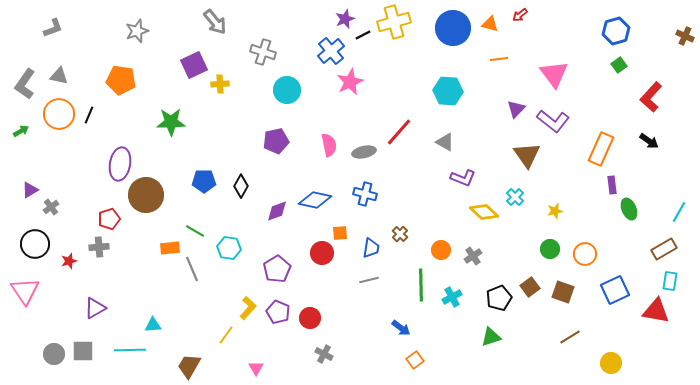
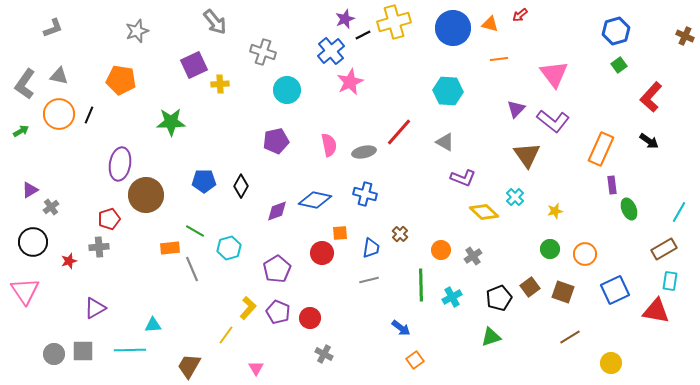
black circle at (35, 244): moved 2 px left, 2 px up
cyan hexagon at (229, 248): rotated 25 degrees counterclockwise
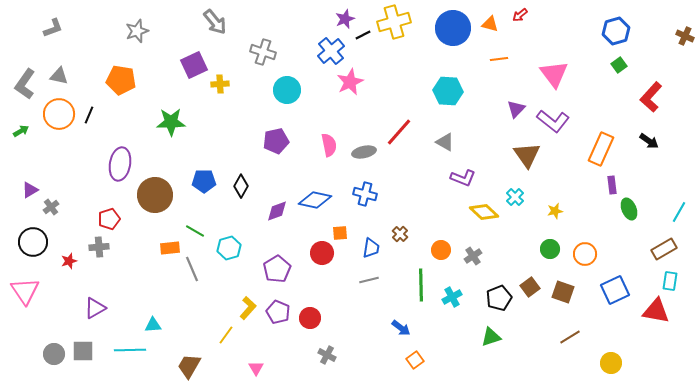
brown circle at (146, 195): moved 9 px right
gray cross at (324, 354): moved 3 px right, 1 px down
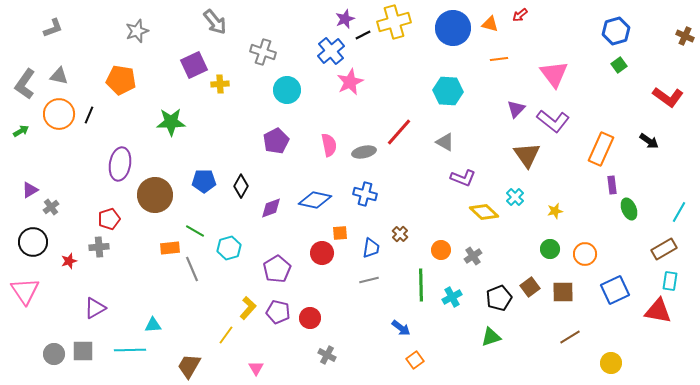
red L-shape at (651, 97): moved 17 px right; rotated 96 degrees counterclockwise
purple pentagon at (276, 141): rotated 15 degrees counterclockwise
purple diamond at (277, 211): moved 6 px left, 3 px up
brown square at (563, 292): rotated 20 degrees counterclockwise
red triangle at (656, 311): moved 2 px right
purple pentagon at (278, 312): rotated 10 degrees counterclockwise
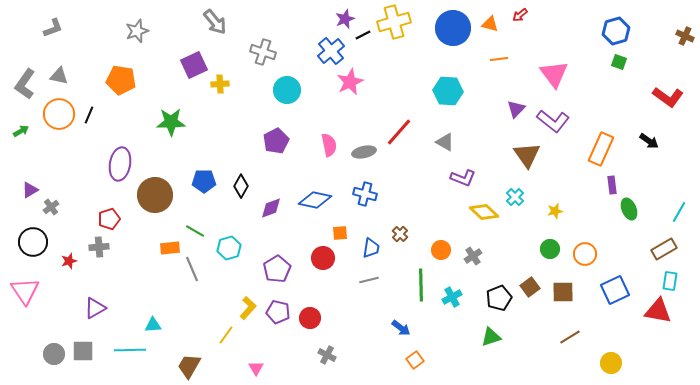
green square at (619, 65): moved 3 px up; rotated 35 degrees counterclockwise
red circle at (322, 253): moved 1 px right, 5 px down
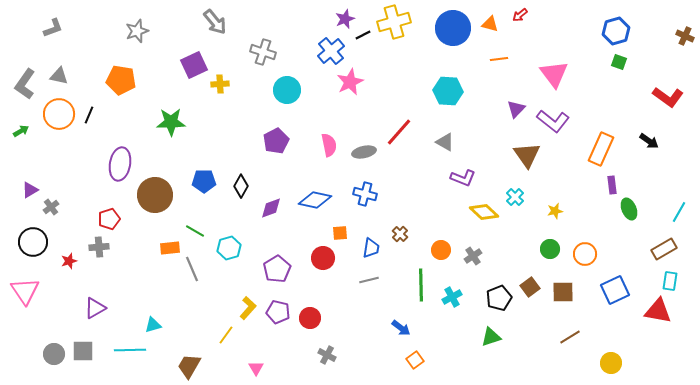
cyan triangle at (153, 325): rotated 12 degrees counterclockwise
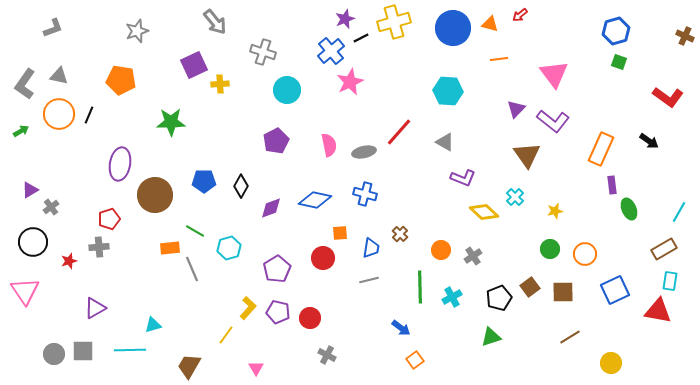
black line at (363, 35): moved 2 px left, 3 px down
green line at (421, 285): moved 1 px left, 2 px down
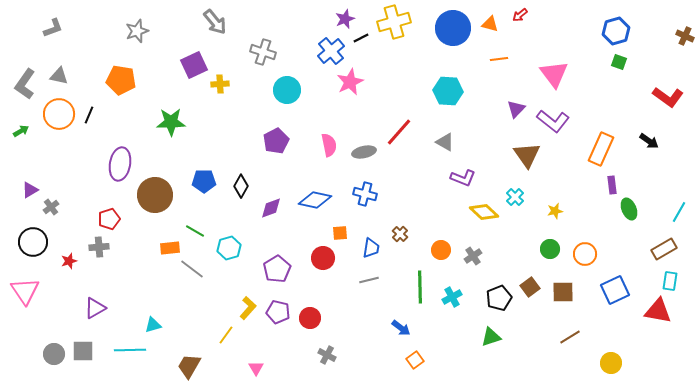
gray line at (192, 269): rotated 30 degrees counterclockwise
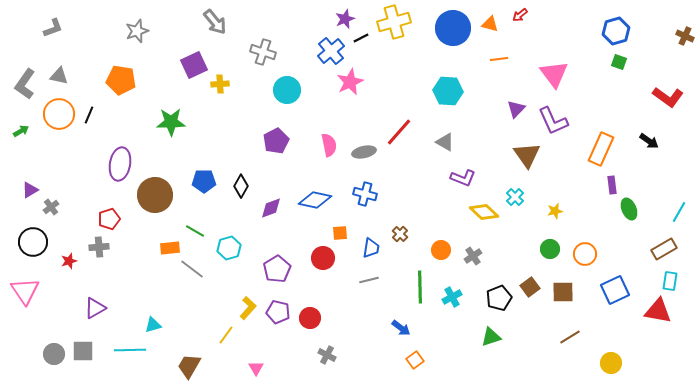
purple L-shape at (553, 121): rotated 28 degrees clockwise
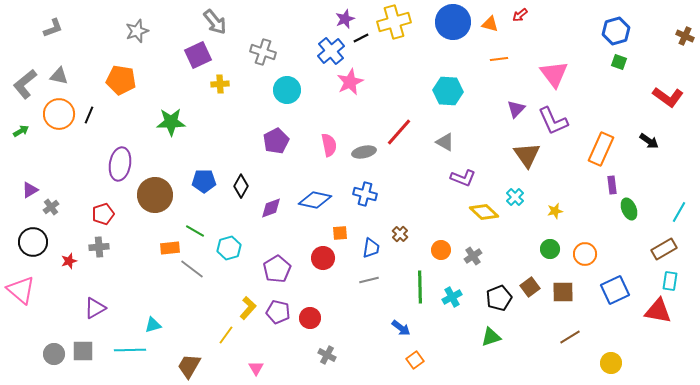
blue circle at (453, 28): moved 6 px up
purple square at (194, 65): moved 4 px right, 10 px up
gray L-shape at (25, 84): rotated 16 degrees clockwise
red pentagon at (109, 219): moved 6 px left, 5 px up
pink triangle at (25, 291): moved 4 px left, 1 px up; rotated 16 degrees counterclockwise
